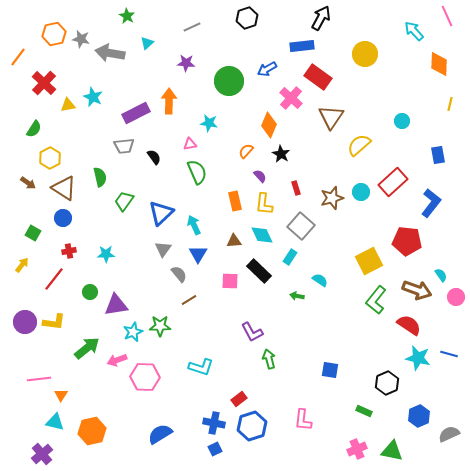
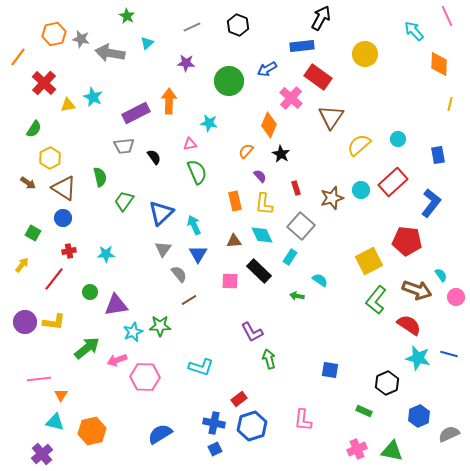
black hexagon at (247, 18): moved 9 px left, 7 px down; rotated 20 degrees counterclockwise
cyan circle at (402, 121): moved 4 px left, 18 px down
cyan circle at (361, 192): moved 2 px up
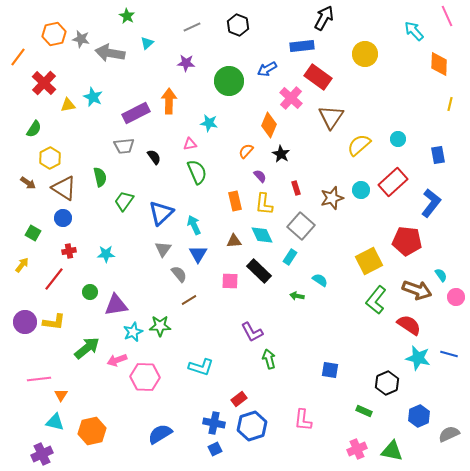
black arrow at (321, 18): moved 3 px right
purple cross at (42, 454): rotated 15 degrees clockwise
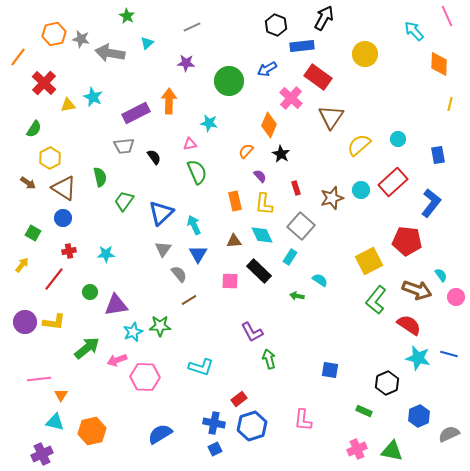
black hexagon at (238, 25): moved 38 px right
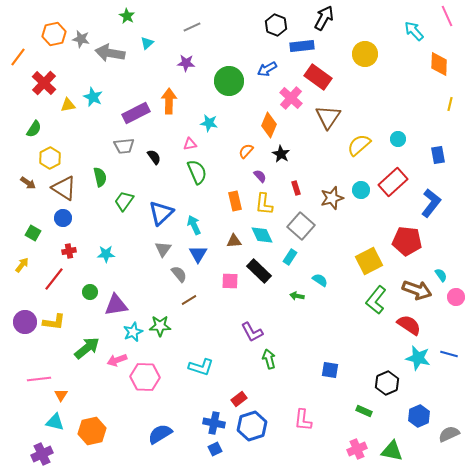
brown triangle at (331, 117): moved 3 px left
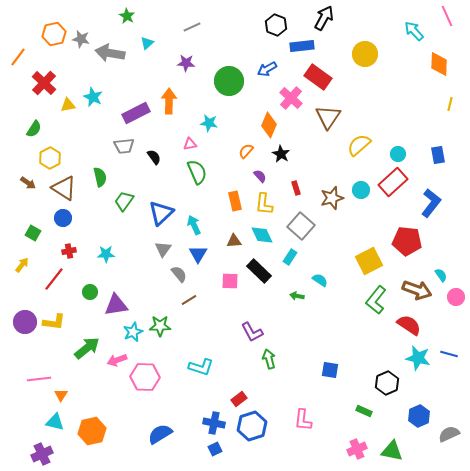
cyan circle at (398, 139): moved 15 px down
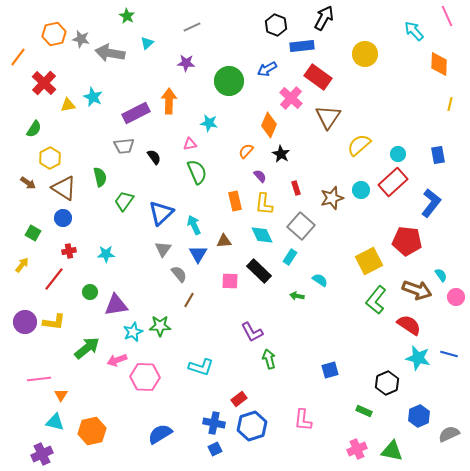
brown triangle at (234, 241): moved 10 px left
brown line at (189, 300): rotated 28 degrees counterclockwise
blue square at (330, 370): rotated 24 degrees counterclockwise
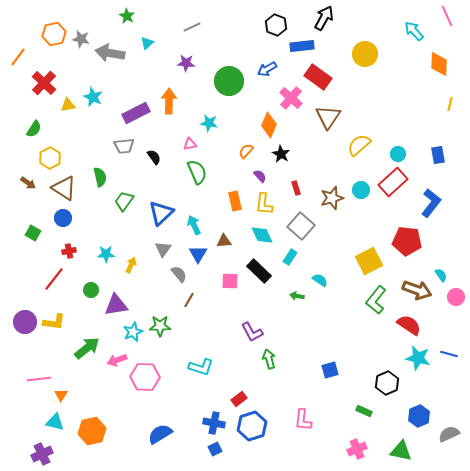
yellow arrow at (22, 265): moved 109 px right; rotated 14 degrees counterclockwise
green circle at (90, 292): moved 1 px right, 2 px up
green triangle at (392, 451): moved 9 px right
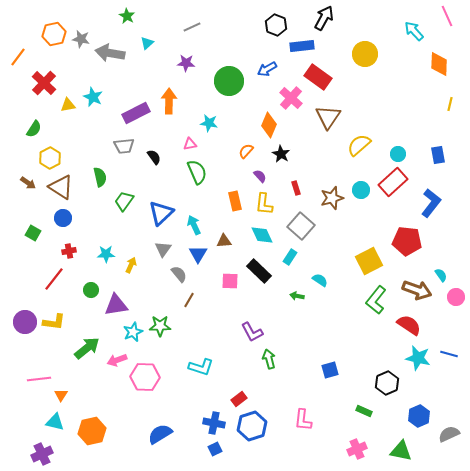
brown triangle at (64, 188): moved 3 px left, 1 px up
